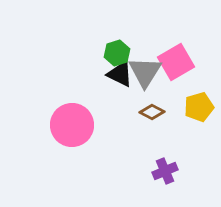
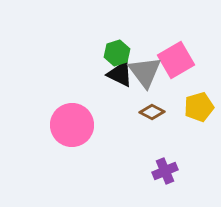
pink square: moved 2 px up
gray triangle: rotated 9 degrees counterclockwise
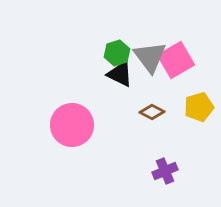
gray triangle: moved 5 px right, 15 px up
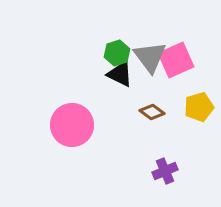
pink square: rotated 6 degrees clockwise
brown diamond: rotated 10 degrees clockwise
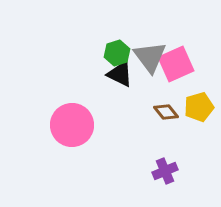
pink square: moved 4 px down
brown diamond: moved 14 px right; rotated 15 degrees clockwise
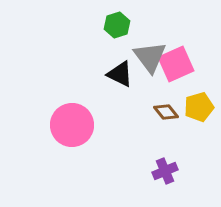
green hexagon: moved 28 px up
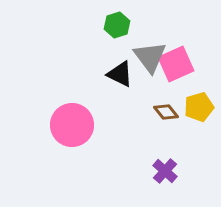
purple cross: rotated 25 degrees counterclockwise
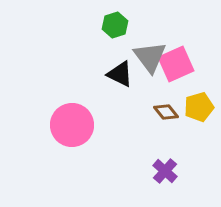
green hexagon: moved 2 px left
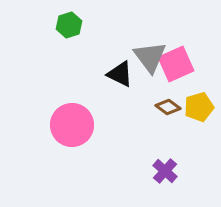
green hexagon: moved 46 px left
brown diamond: moved 2 px right, 5 px up; rotated 15 degrees counterclockwise
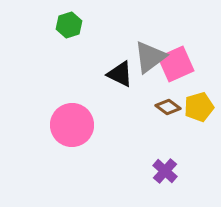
gray triangle: rotated 30 degrees clockwise
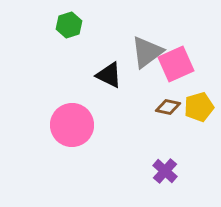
gray triangle: moved 3 px left, 5 px up
black triangle: moved 11 px left, 1 px down
brown diamond: rotated 25 degrees counterclockwise
